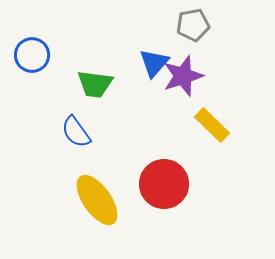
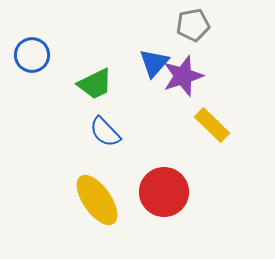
green trapezoid: rotated 33 degrees counterclockwise
blue semicircle: moved 29 px right; rotated 8 degrees counterclockwise
red circle: moved 8 px down
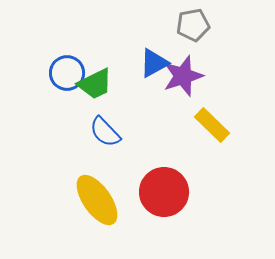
blue circle: moved 35 px right, 18 px down
blue triangle: rotated 20 degrees clockwise
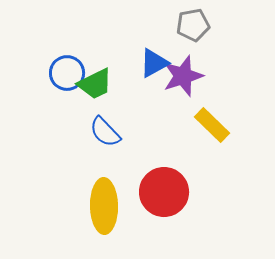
yellow ellipse: moved 7 px right, 6 px down; rotated 34 degrees clockwise
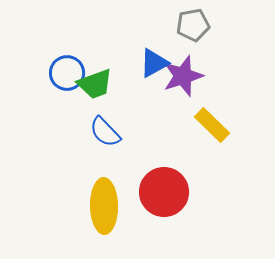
green trapezoid: rotated 6 degrees clockwise
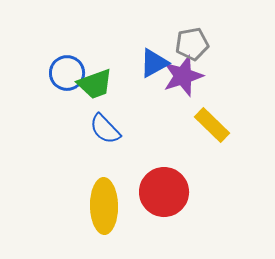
gray pentagon: moved 1 px left, 19 px down
blue semicircle: moved 3 px up
